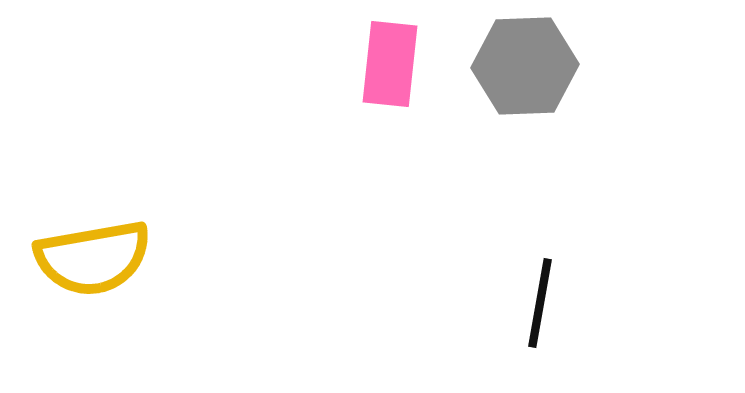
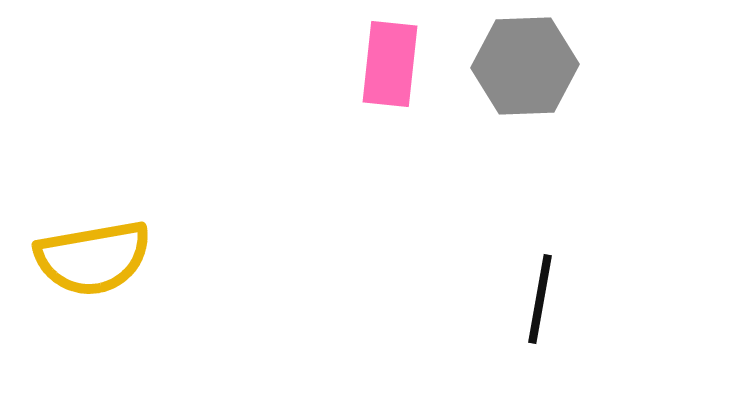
black line: moved 4 px up
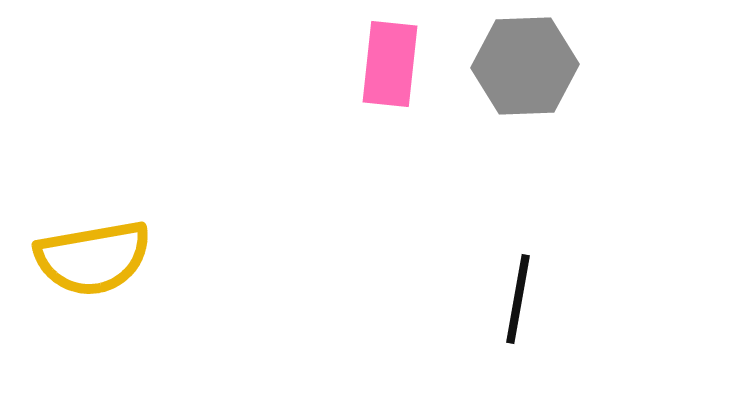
black line: moved 22 px left
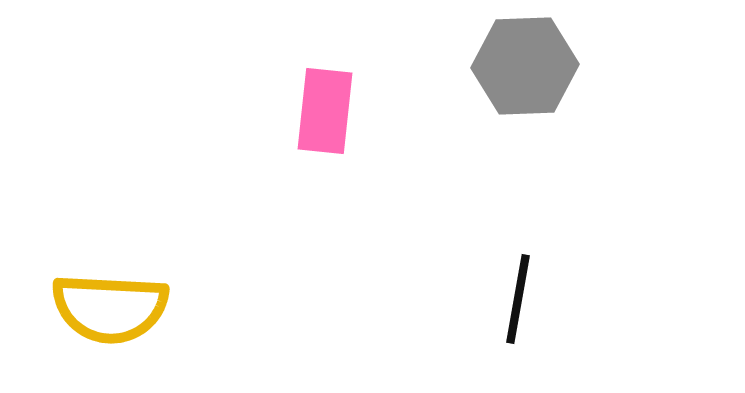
pink rectangle: moved 65 px left, 47 px down
yellow semicircle: moved 17 px right, 50 px down; rotated 13 degrees clockwise
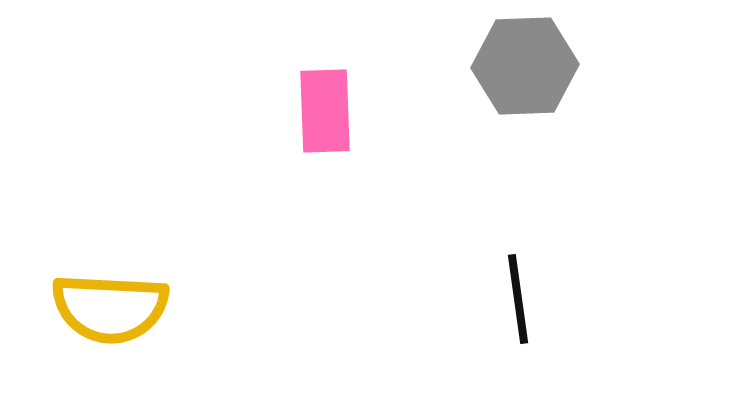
pink rectangle: rotated 8 degrees counterclockwise
black line: rotated 18 degrees counterclockwise
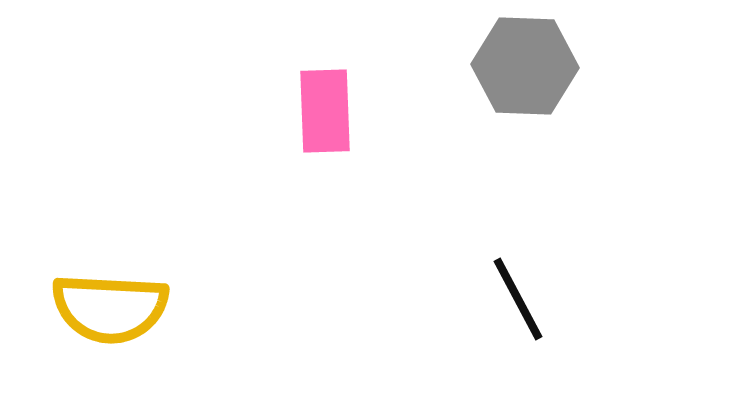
gray hexagon: rotated 4 degrees clockwise
black line: rotated 20 degrees counterclockwise
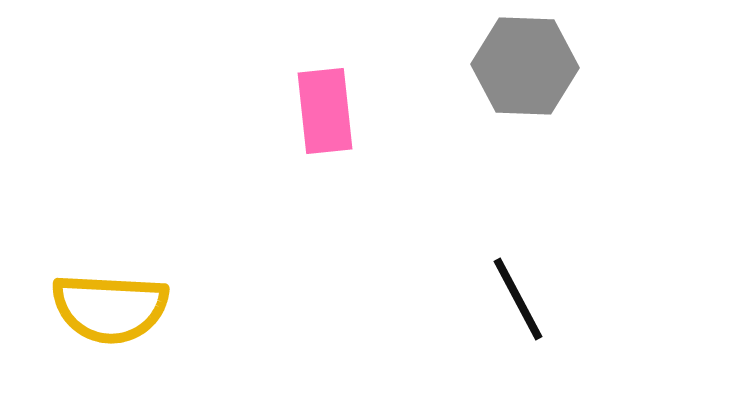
pink rectangle: rotated 4 degrees counterclockwise
